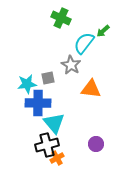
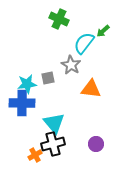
green cross: moved 2 px left, 1 px down
blue cross: moved 16 px left
black cross: moved 6 px right, 1 px up
orange cross: moved 22 px left, 3 px up
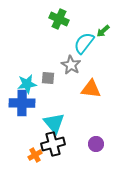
gray square: rotated 16 degrees clockwise
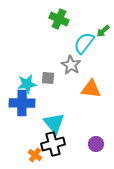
orange cross: rotated 24 degrees counterclockwise
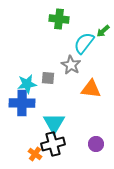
green cross: rotated 18 degrees counterclockwise
cyan triangle: rotated 10 degrees clockwise
orange cross: moved 1 px up
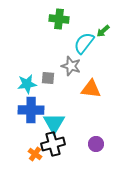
gray star: moved 1 px down; rotated 12 degrees counterclockwise
blue cross: moved 9 px right, 7 px down
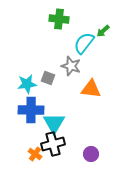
gray square: rotated 16 degrees clockwise
purple circle: moved 5 px left, 10 px down
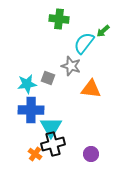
cyan triangle: moved 3 px left, 4 px down
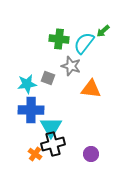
green cross: moved 20 px down
